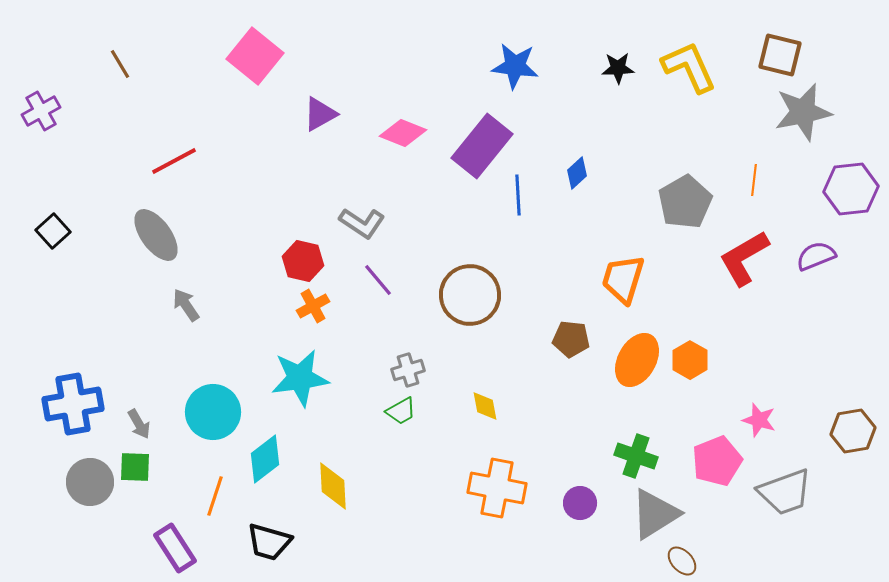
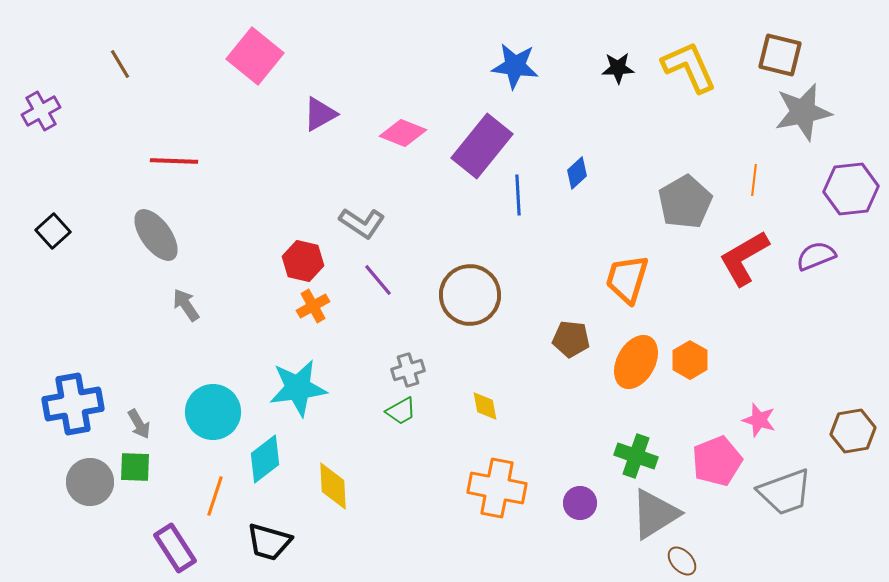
red line at (174, 161): rotated 30 degrees clockwise
orange trapezoid at (623, 279): moved 4 px right
orange ellipse at (637, 360): moved 1 px left, 2 px down
cyan star at (300, 378): moved 2 px left, 10 px down
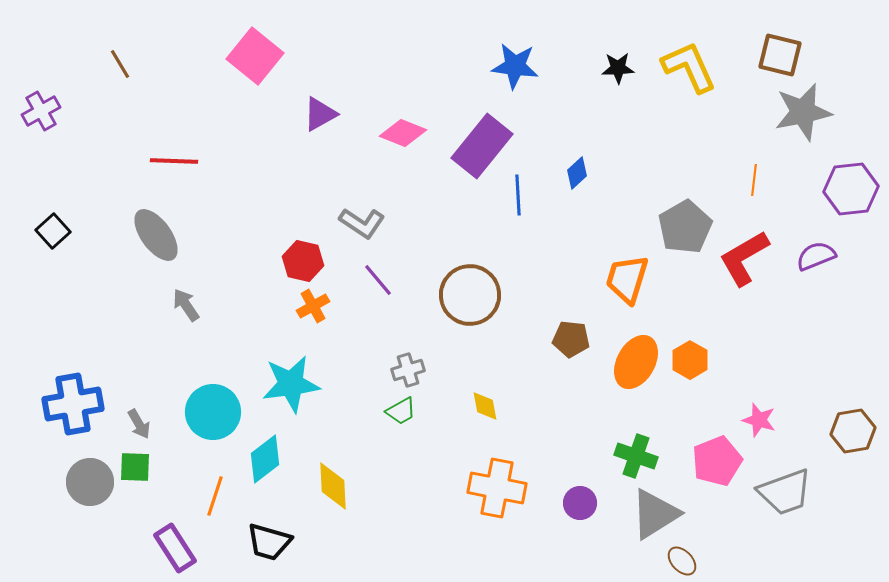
gray pentagon at (685, 202): moved 25 px down
cyan star at (298, 388): moved 7 px left, 4 px up
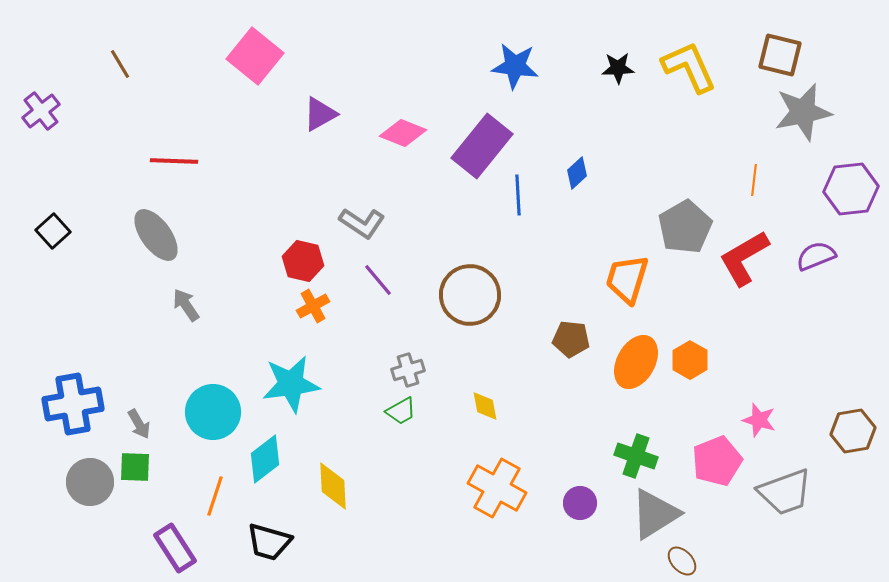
purple cross at (41, 111): rotated 9 degrees counterclockwise
orange cross at (497, 488): rotated 18 degrees clockwise
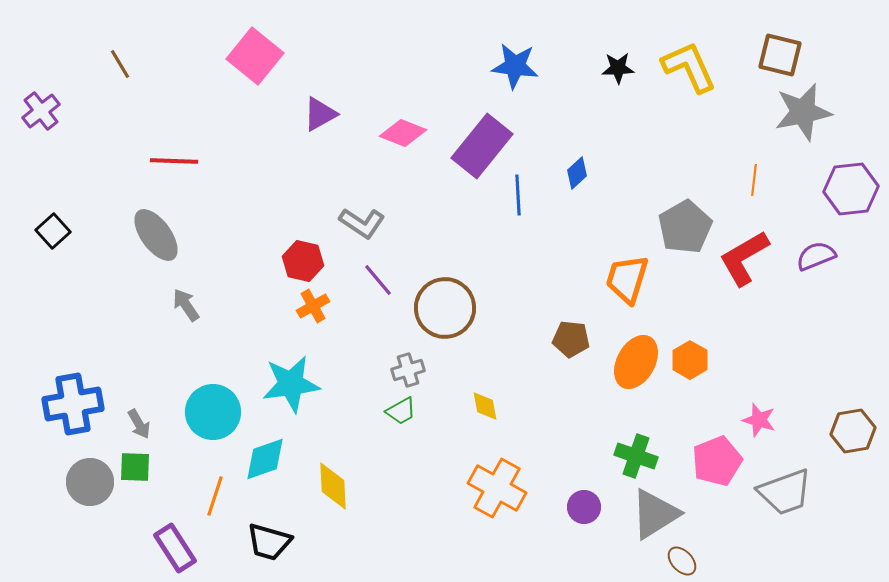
brown circle at (470, 295): moved 25 px left, 13 px down
cyan diamond at (265, 459): rotated 18 degrees clockwise
purple circle at (580, 503): moved 4 px right, 4 px down
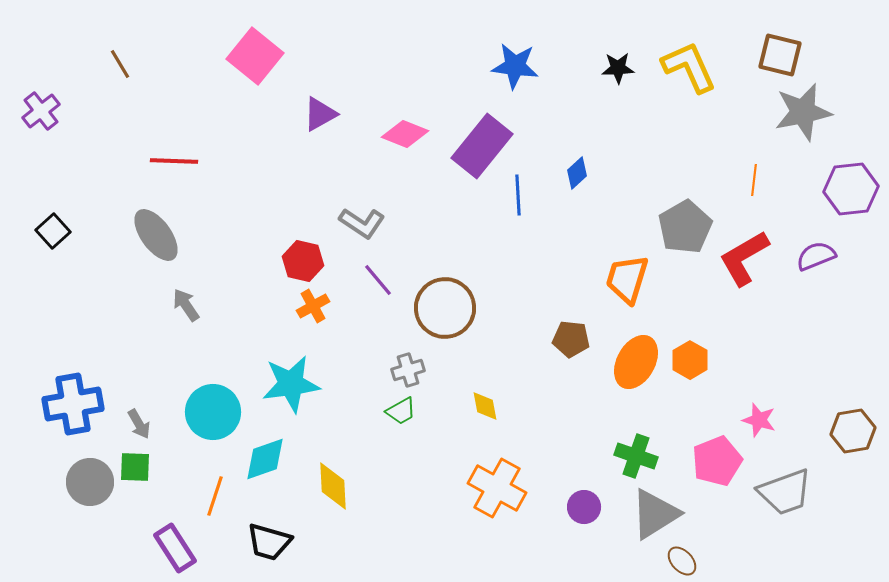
pink diamond at (403, 133): moved 2 px right, 1 px down
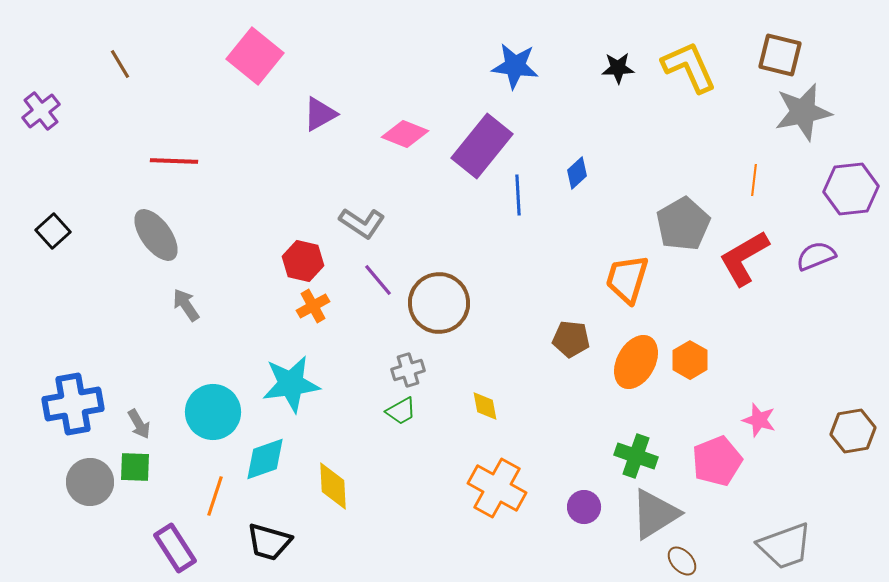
gray pentagon at (685, 227): moved 2 px left, 3 px up
brown circle at (445, 308): moved 6 px left, 5 px up
gray trapezoid at (785, 492): moved 54 px down
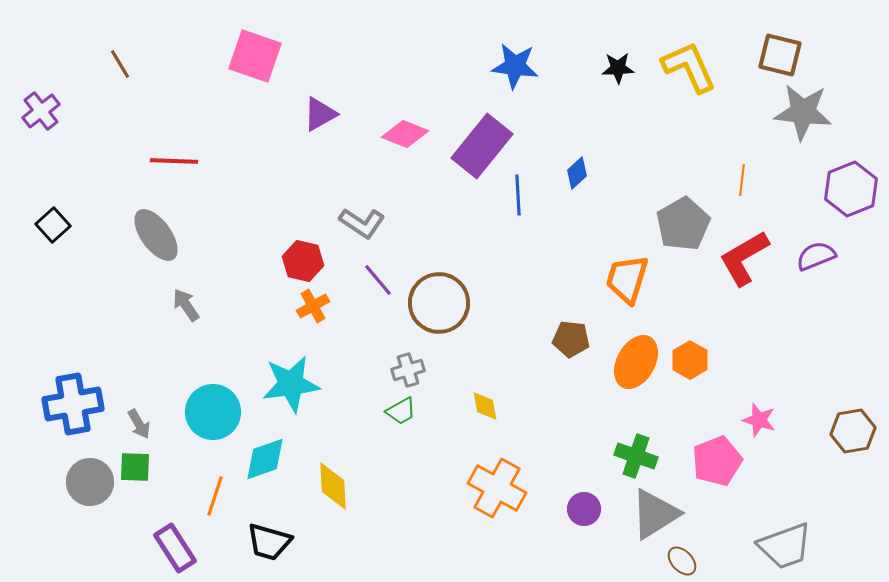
pink square at (255, 56): rotated 20 degrees counterclockwise
gray star at (803, 112): rotated 18 degrees clockwise
orange line at (754, 180): moved 12 px left
purple hexagon at (851, 189): rotated 16 degrees counterclockwise
black square at (53, 231): moved 6 px up
purple circle at (584, 507): moved 2 px down
